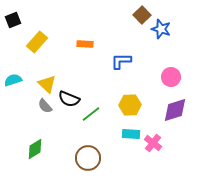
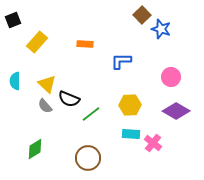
cyan semicircle: moved 2 px right, 1 px down; rotated 72 degrees counterclockwise
purple diamond: moved 1 px right, 1 px down; rotated 48 degrees clockwise
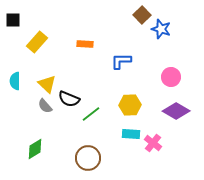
black square: rotated 21 degrees clockwise
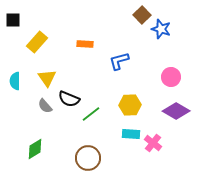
blue L-shape: moved 2 px left; rotated 15 degrees counterclockwise
yellow triangle: moved 6 px up; rotated 12 degrees clockwise
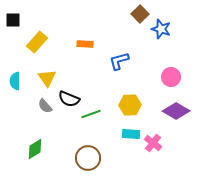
brown square: moved 2 px left, 1 px up
green line: rotated 18 degrees clockwise
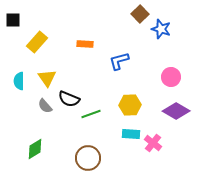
cyan semicircle: moved 4 px right
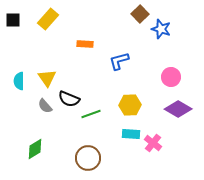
yellow rectangle: moved 11 px right, 23 px up
purple diamond: moved 2 px right, 2 px up
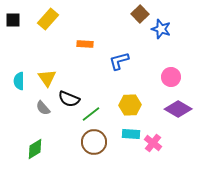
gray semicircle: moved 2 px left, 2 px down
green line: rotated 18 degrees counterclockwise
brown circle: moved 6 px right, 16 px up
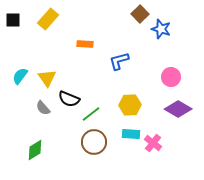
cyan semicircle: moved 1 px right, 5 px up; rotated 36 degrees clockwise
green diamond: moved 1 px down
